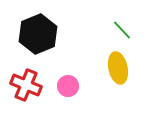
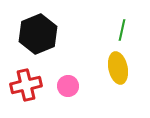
green line: rotated 55 degrees clockwise
red cross: rotated 36 degrees counterclockwise
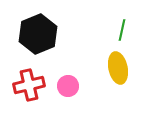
red cross: moved 3 px right
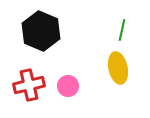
black hexagon: moved 3 px right, 3 px up; rotated 15 degrees counterclockwise
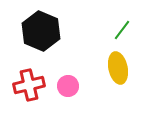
green line: rotated 25 degrees clockwise
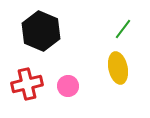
green line: moved 1 px right, 1 px up
red cross: moved 2 px left, 1 px up
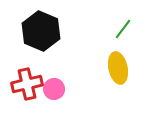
pink circle: moved 14 px left, 3 px down
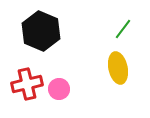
pink circle: moved 5 px right
